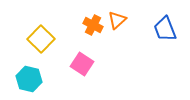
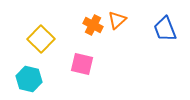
pink square: rotated 20 degrees counterclockwise
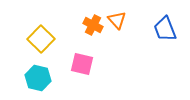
orange triangle: rotated 30 degrees counterclockwise
cyan hexagon: moved 9 px right, 1 px up
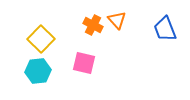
pink square: moved 2 px right, 1 px up
cyan hexagon: moved 7 px up; rotated 20 degrees counterclockwise
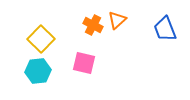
orange triangle: rotated 30 degrees clockwise
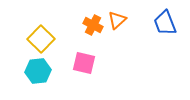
blue trapezoid: moved 6 px up
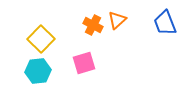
pink square: rotated 30 degrees counterclockwise
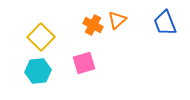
yellow square: moved 2 px up
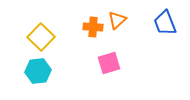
orange cross: moved 2 px down; rotated 24 degrees counterclockwise
pink square: moved 25 px right
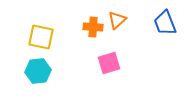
yellow square: rotated 32 degrees counterclockwise
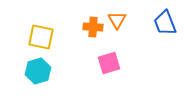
orange triangle: rotated 18 degrees counterclockwise
cyan hexagon: rotated 10 degrees counterclockwise
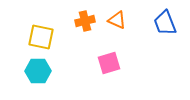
orange triangle: rotated 36 degrees counterclockwise
orange cross: moved 8 px left, 6 px up; rotated 18 degrees counterclockwise
cyan hexagon: rotated 15 degrees clockwise
